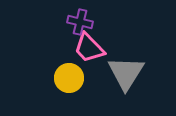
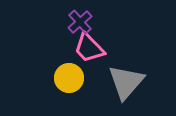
purple cross: rotated 35 degrees clockwise
gray triangle: moved 9 px down; rotated 9 degrees clockwise
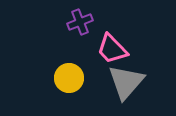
purple cross: rotated 20 degrees clockwise
pink trapezoid: moved 23 px right, 1 px down
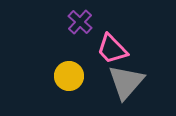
purple cross: rotated 25 degrees counterclockwise
yellow circle: moved 2 px up
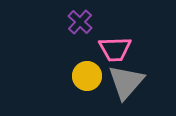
pink trapezoid: moved 3 px right; rotated 48 degrees counterclockwise
yellow circle: moved 18 px right
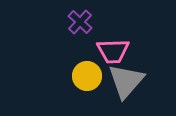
pink trapezoid: moved 2 px left, 2 px down
gray triangle: moved 1 px up
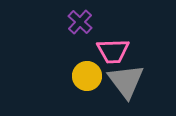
gray triangle: rotated 18 degrees counterclockwise
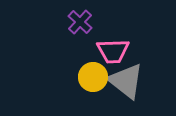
yellow circle: moved 6 px right, 1 px down
gray triangle: rotated 15 degrees counterclockwise
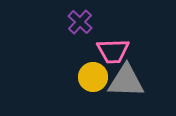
gray triangle: rotated 36 degrees counterclockwise
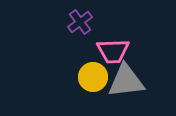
purple cross: rotated 10 degrees clockwise
gray triangle: rotated 9 degrees counterclockwise
